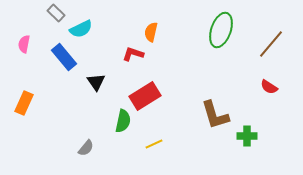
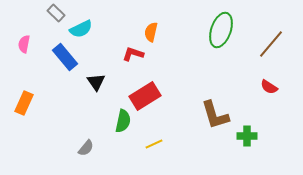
blue rectangle: moved 1 px right
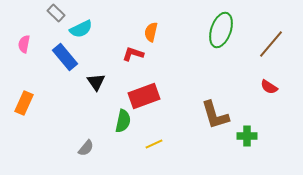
red rectangle: moved 1 px left; rotated 12 degrees clockwise
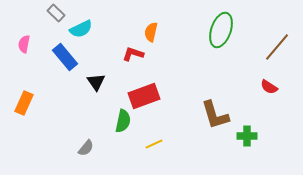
brown line: moved 6 px right, 3 px down
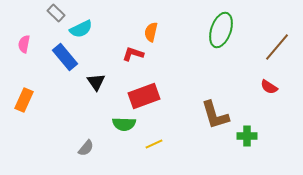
orange rectangle: moved 3 px up
green semicircle: moved 1 px right, 3 px down; rotated 80 degrees clockwise
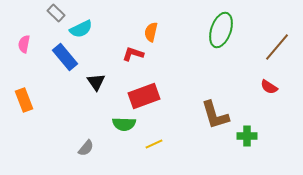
orange rectangle: rotated 45 degrees counterclockwise
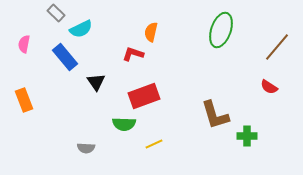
gray semicircle: rotated 54 degrees clockwise
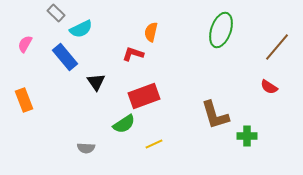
pink semicircle: moved 1 px right; rotated 18 degrees clockwise
green semicircle: rotated 35 degrees counterclockwise
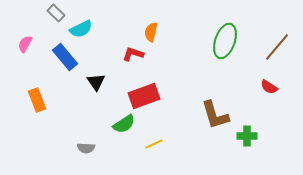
green ellipse: moved 4 px right, 11 px down
orange rectangle: moved 13 px right
